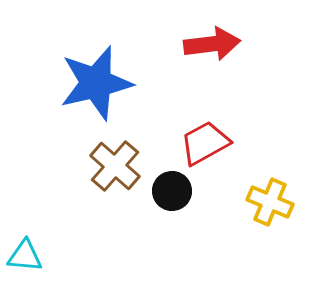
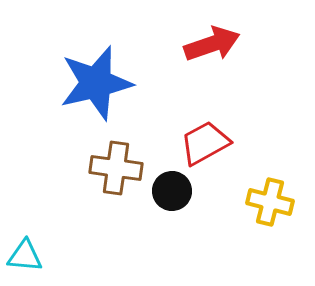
red arrow: rotated 12 degrees counterclockwise
brown cross: moved 1 px right, 2 px down; rotated 33 degrees counterclockwise
yellow cross: rotated 9 degrees counterclockwise
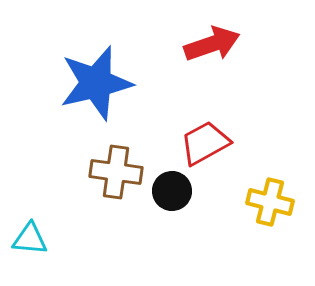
brown cross: moved 4 px down
cyan triangle: moved 5 px right, 17 px up
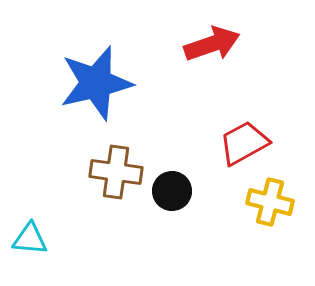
red trapezoid: moved 39 px right
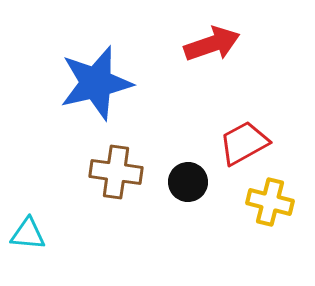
black circle: moved 16 px right, 9 px up
cyan triangle: moved 2 px left, 5 px up
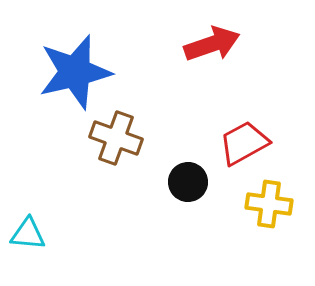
blue star: moved 21 px left, 11 px up
brown cross: moved 34 px up; rotated 12 degrees clockwise
yellow cross: moved 1 px left, 2 px down; rotated 6 degrees counterclockwise
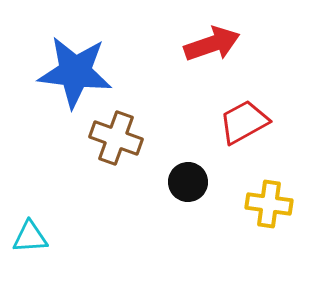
blue star: rotated 20 degrees clockwise
red trapezoid: moved 21 px up
cyan triangle: moved 2 px right, 3 px down; rotated 9 degrees counterclockwise
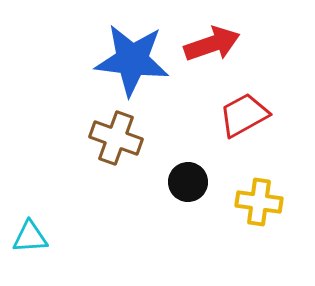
blue star: moved 57 px right, 12 px up
red trapezoid: moved 7 px up
yellow cross: moved 10 px left, 2 px up
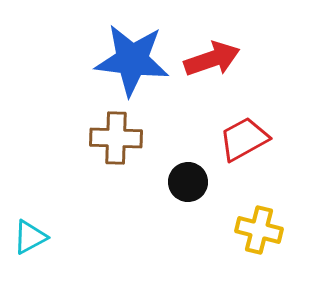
red arrow: moved 15 px down
red trapezoid: moved 24 px down
brown cross: rotated 18 degrees counterclockwise
yellow cross: moved 28 px down; rotated 6 degrees clockwise
cyan triangle: rotated 24 degrees counterclockwise
